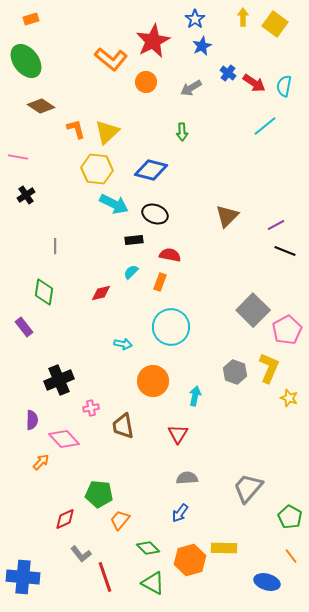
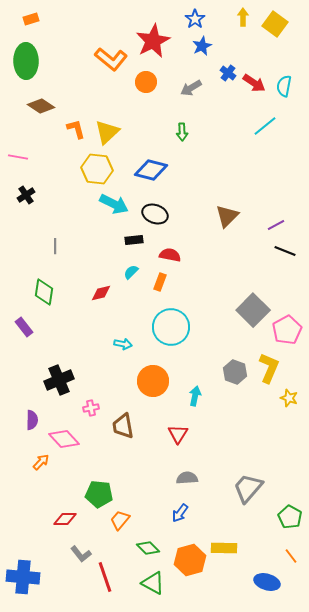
green ellipse at (26, 61): rotated 36 degrees clockwise
red diamond at (65, 519): rotated 25 degrees clockwise
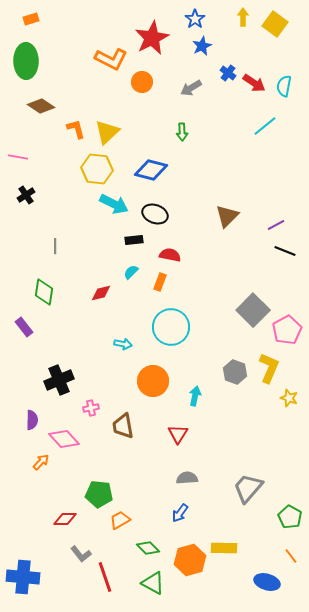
red star at (153, 41): moved 1 px left, 3 px up
orange L-shape at (111, 59): rotated 12 degrees counterclockwise
orange circle at (146, 82): moved 4 px left
orange trapezoid at (120, 520): rotated 20 degrees clockwise
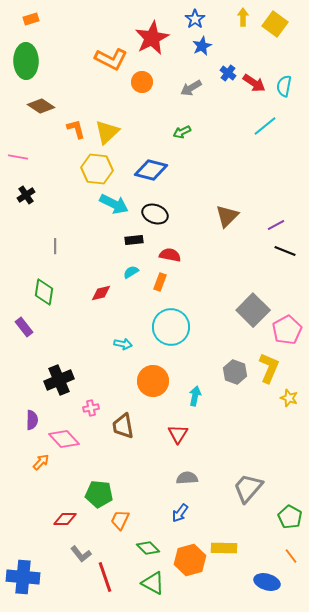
green arrow at (182, 132): rotated 66 degrees clockwise
cyan semicircle at (131, 272): rotated 14 degrees clockwise
orange trapezoid at (120, 520): rotated 35 degrees counterclockwise
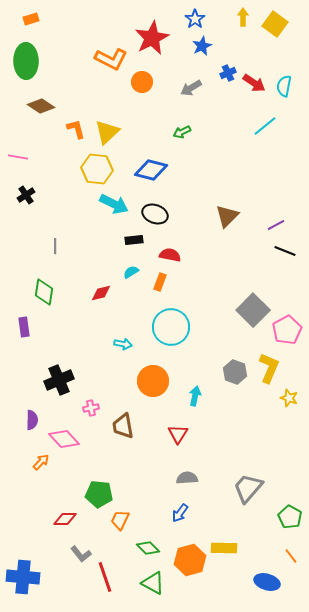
blue cross at (228, 73): rotated 28 degrees clockwise
purple rectangle at (24, 327): rotated 30 degrees clockwise
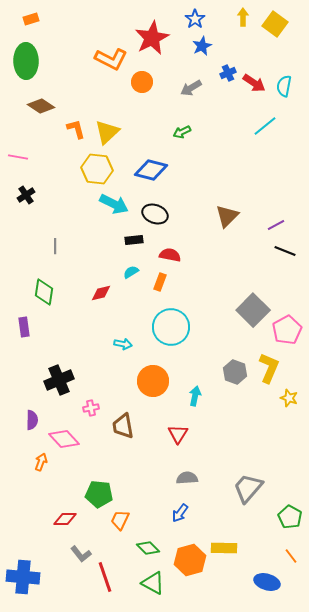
orange arrow at (41, 462): rotated 24 degrees counterclockwise
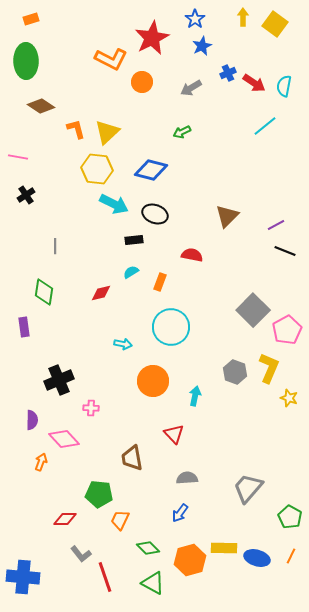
red semicircle at (170, 255): moved 22 px right
pink cross at (91, 408): rotated 14 degrees clockwise
brown trapezoid at (123, 426): moved 9 px right, 32 px down
red triangle at (178, 434): moved 4 px left; rotated 15 degrees counterclockwise
orange line at (291, 556): rotated 63 degrees clockwise
blue ellipse at (267, 582): moved 10 px left, 24 px up
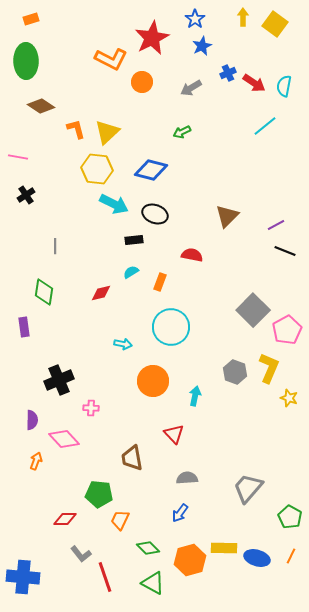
orange arrow at (41, 462): moved 5 px left, 1 px up
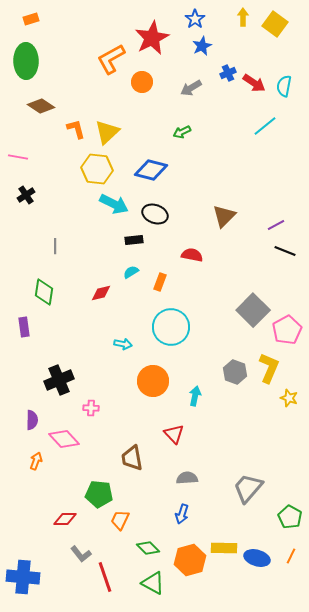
orange L-shape at (111, 59): rotated 124 degrees clockwise
brown triangle at (227, 216): moved 3 px left
blue arrow at (180, 513): moved 2 px right, 1 px down; rotated 18 degrees counterclockwise
